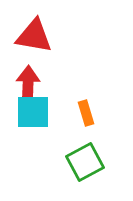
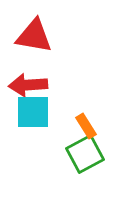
red arrow: rotated 96 degrees counterclockwise
orange rectangle: moved 13 px down; rotated 15 degrees counterclockwise
green square: moved 8 px up
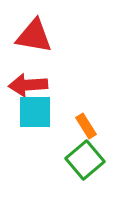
cyan square: moved 2 px right
green square: moved 6 px down; rotated 12 degrees counterclockwise
